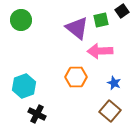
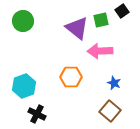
green circle: moved 2 px right, 1 px down
orange hexagon: moved 5 px left
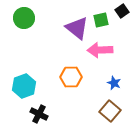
green circle: moved 1 px right, 3 px up
pink arrow: moved 1 px up
black cross: moved 2 px right
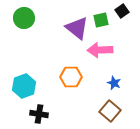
black cross: rotated 18 degrees counterclockwise
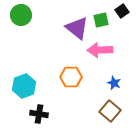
green circle: moved 3 px left, 3 px up
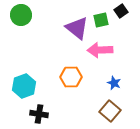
black square: moved 1 px left
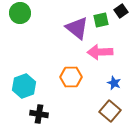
green circle: moved 1 px left, 2 px up
pink arrow: moved 2 px down
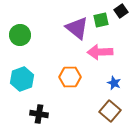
green circle: moved 22 px down
orange hexagon: moved 1 px left
cyan hexagon: moved 2 px left, 7 px up
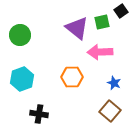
green square: moved 1 px right, 2 px down
orange hexagon: moved 2 px right
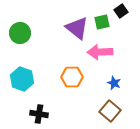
green circle: moved 2 px up
cyan hexagon: rotated 20 degrees counterclockwise
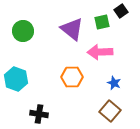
purple triangle: moved 5 px left, 1 px down
green circle: moved 3 px right, 2 px up
cyan hexagon: moved 6 px left
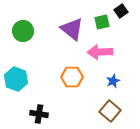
blue star: moved 1 px left, 2 px up; rotated 24 degrees clockwise
